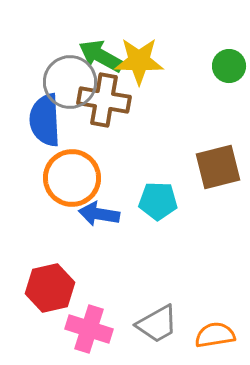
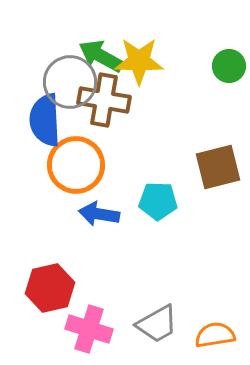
orange circle: moved 4 px right, 13 px up
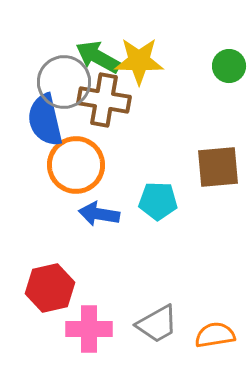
green arrow: moved 3 px left, 1 px down
gray circle: moved 6 px left
blue semicircle: rotated 10 degrees counterclockwise
brown square: rotated 9 degrees clockwise
pink cross: rotated 18 degrees counterclockwise
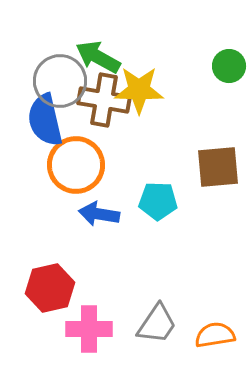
yellow star: moved 29 px down
gray circle: moved 4 px left, 1 px up
gray trapezoid: rotated 27 degrees counterclockwise
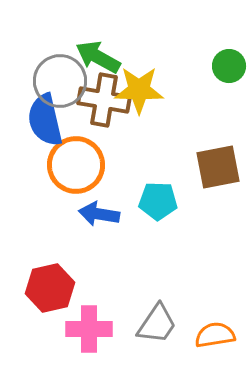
brown square: rotated 6 degrees counterclockwise
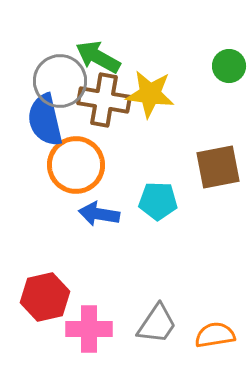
yellow star: moved 11 px right, 4 px down; rotated 6 degrees clockwise
red hexagon: moved 5 px left, 9 px down
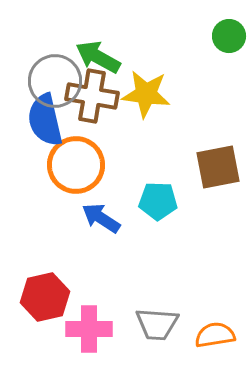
green circle: moved 30 px up
gray circle: moved 5 px left
yellow star: moved 4 px left
brown cross: moved 12 px left, 4 px up
blue arrow: moved 2 px right, 4 px down; rotated 24 degrees clockwise
gray trapezoid: rotated 60 degrees clockwise
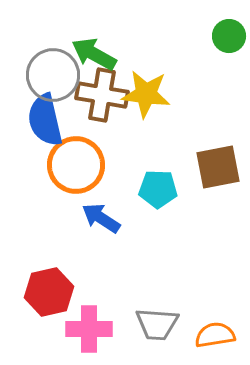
green arrow: moved 4 px left, 3 px up
gray circle: moved 2 px left, 6 px up
brown cross: moved 10 px right, 1 px up
cyan pentagon: moved 12 px up
red hexagon: moved 4 px right, 5 px up
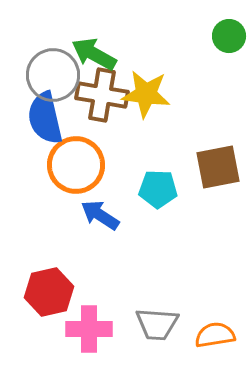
blue semicircle: moved 2 px up
blue arrow: moved 1 px left, 3 px up
